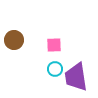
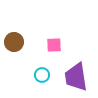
brown circle: moved 2 px down
cyan circle: moved 13 px left, 6 px down
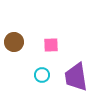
pink square: moved 3 px left
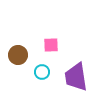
brown circle: moved 4 px right, 13 px down
cyan circle: moved 3 px up
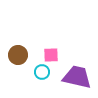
pink square: moved 10 px down
purple trapezoid: moved 1 px right; rotated 112 degrees clockwise
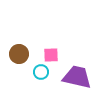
brown circle: moved 1 px right, 1 px up
cyan circle: moved 1 px left
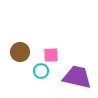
brown circle: moved 1 px right, 2 px up
cyan circle: moved 1 px up
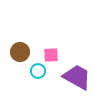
cyan circle: moved 3 px left
purple trapezoid: rotated 16 degrees clockwise
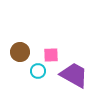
purple trapezoid: moved 3 px left, 2 px up
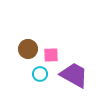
brown circle: moved 8 px right, 3 px up
cyan circle: moved 2 px right, 3 px down
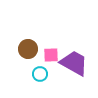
purple trapezoid: moved 12 px up
